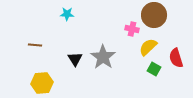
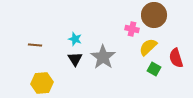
cyan star: moved 8 px right, 25 px down; rotated 16 degrees clockwise
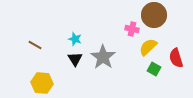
brown line: rotated 24 degrees clockwise
yellow hexagon: rotated 10 degrees clockwise
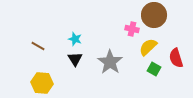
brown line: moved 3 px right, 1 px down
gray star: moved 7 px right, 5 px down
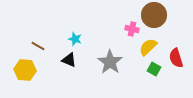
black triangle: moved 6 px left, 1 px down; rotated 35 degrees counterclockwise
yellow hexagon: moved 17 px left, 13 px up
